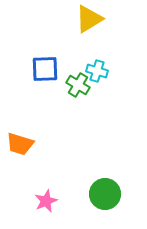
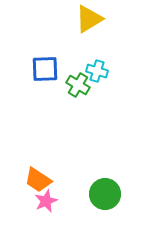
orange trapezoid: moved 18 px right, 36 px down; rotated 16 degrees clockwise
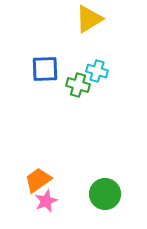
green cross: rotated 15 degrees counterclockwise
orange trapezoid: rotated 112 degrees clockwise
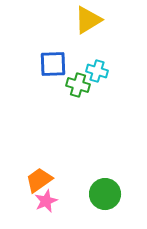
yellow triangle: moved 1 px left, 1 px down
blue square: moved 8 px right, 5 px up
orange trapezoid: moved 1 px right
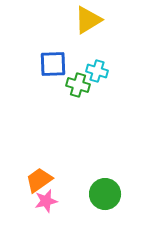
pink star: rotated 10 degrees clockwise
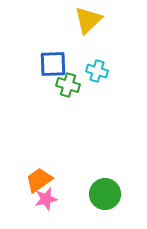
yellow triangle: rotated 12 degrees counterclockwise
green cross: moved 10 px left
pink star: moved 2 px up
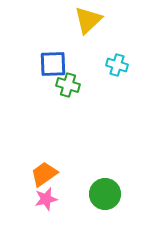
cyan cross: moved 20 px right, 6 px up
orange trapezoid: moved 5 px right, 6 px up
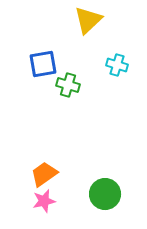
blue square: moved 10 px left; rotated 8 degrees counterclockwise
pink star: moved 2 px left, 2 px down
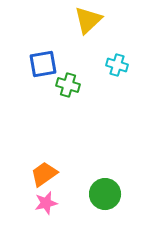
pink star: moved 2 px right, 2 px down
